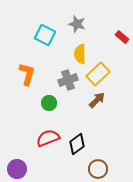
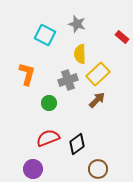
purple circle: moved 16 px right
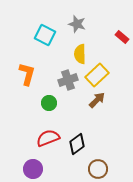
yellow rectangle: moved 1 px left, 1 px down
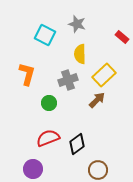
yellow rectangle: moved 7 px right
brown circle: moved 1 px down
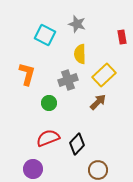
red rectangle: rotated 40 degrees clockwise
brown arrow: moved 1 px right, 2 px down
black diamond: rotated 10 degrees counterclockwise
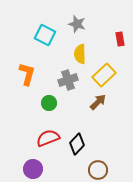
red rectangle: moved 2 px left, 2 px down
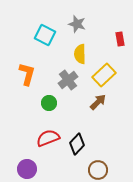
gray cross: rotated 18 degrees counterclockwise
purple circle: moved 6 px left
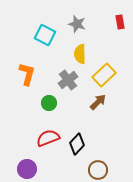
red rectangle: moved 17 px up
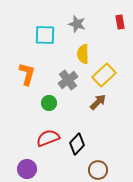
cyan square: rotated 25 degrees counterclockwise
yellow semicircle: moved 3 px right
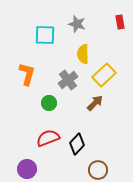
brown arrow: moved 3 px left, 1 px down
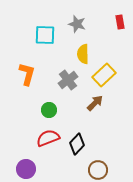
green circle: moved 7 px down
purple circle: moved 1 px left
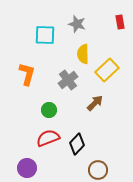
yellow rectangle: moved 3 px right, 5 px up
purple circle: moved 1 px right, 1 px up
